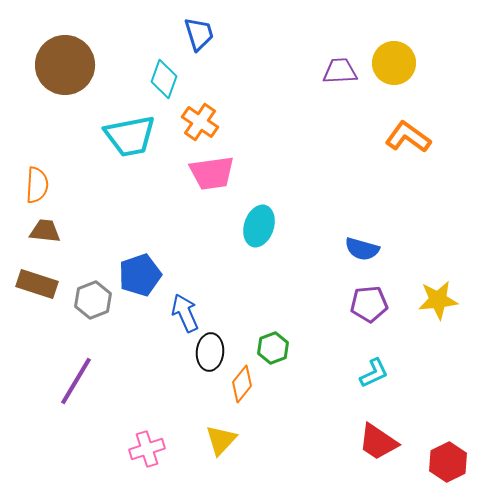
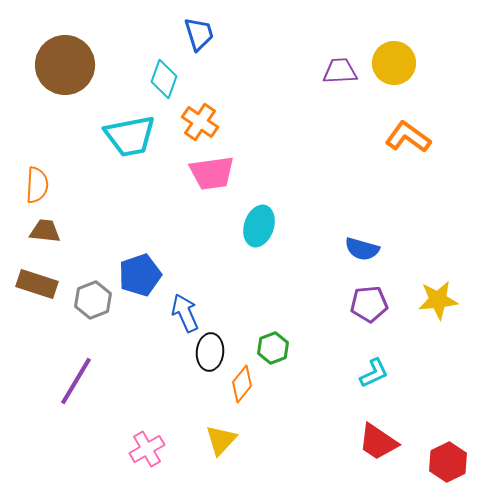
pink cross: rotated 12 degrees counterclockwise
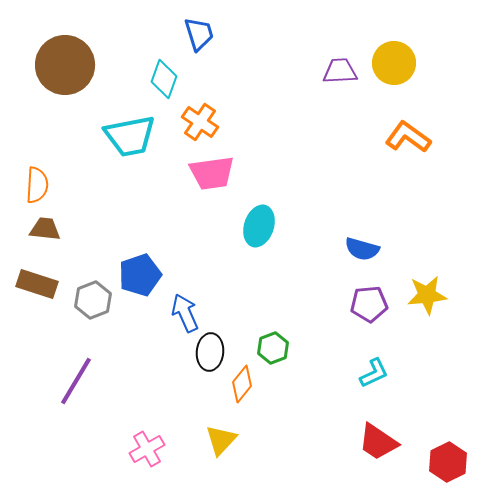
brown trapezoid: moved 2 px up
yellow star: moved 11 px left, 5 px up
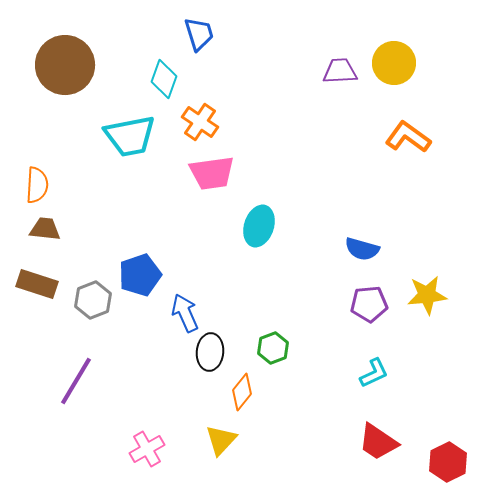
orange diamond: moved 8 px down
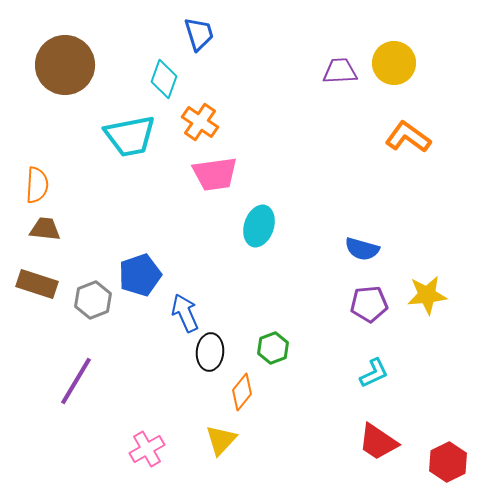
pink trapezoid: moved 3 px right, 1 px down
